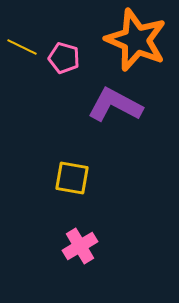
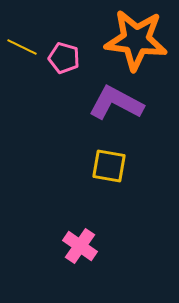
orange star: rotated 16 degrees counterclockwise
purple L-shape: moved 1 px right, 2 px up
yellow square: moved 37 px right, 12 px up
pink cross: rotated 24 degrees counterclockwise
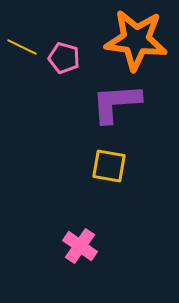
purple L-shape: rotated 32 degrees counterclockwise
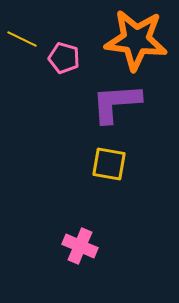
yellow line: moved 8 px up
yellow square: moved 2 px up
pink cross: rotated 12 degrees counterclockwise
